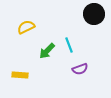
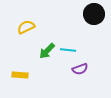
cyan line: moved 1 px left, 5 px down; rotated 63 degrees counterclockwise
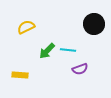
black circle: moved 10 px down
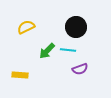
black circle: moved 18 px left, 3 px down
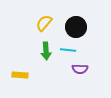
yellow semicircle: moved 18 px right, 4 px up; rotated 24 degrees counterclockwise
green arrow: moved 1 px left; rotated 48 degrees counterclockwise
purple semicircle: rotated 21 degrees clockwise
